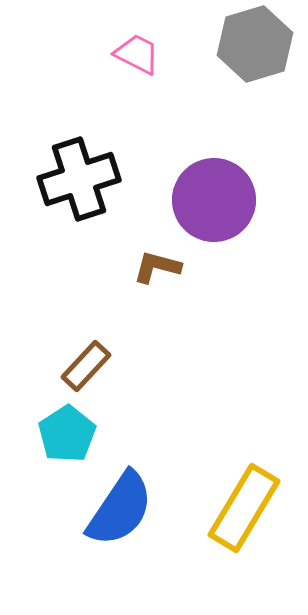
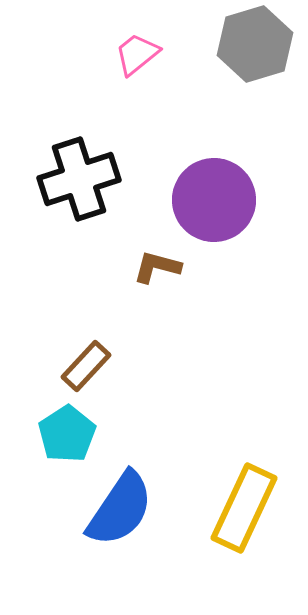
pink trapezoid: rotated 66 degrees counterclockwise
yellow rectangle: rotated 6 degrees counterclockwise
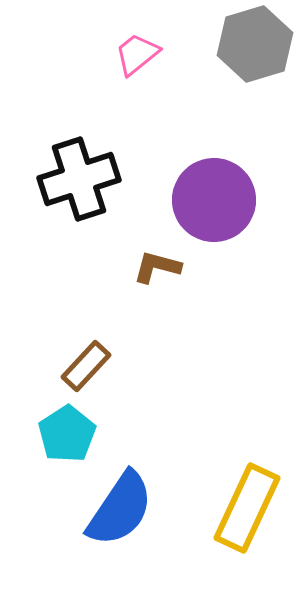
yellow rectangle: moved 3 px right
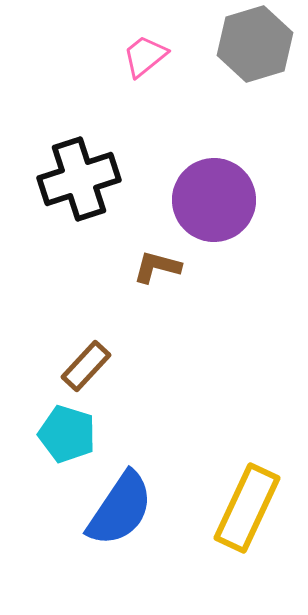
pink trapezoid: moved 8 px right, 2 px down
cyan pentagon: rotated 22 degrees counterclockwise
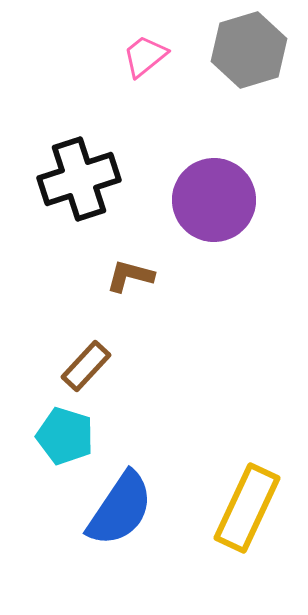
gray hexagon: moved 6 px left, 6 px down
brown L-shape: moved 27 px left, 9 px down
cyan pentagon: moved 2 px left, 2 px down
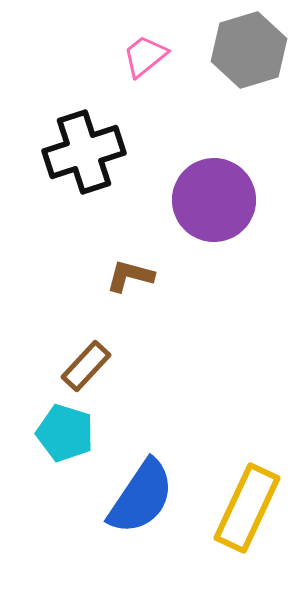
black cross: moved 5 px right, 27 px up
cyan pentagon: moved 3 px up
blue semicircle: moved 21 px right, 12 px up
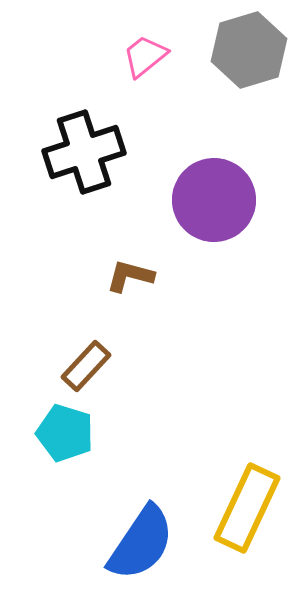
blue semicircle: moved 46 px down
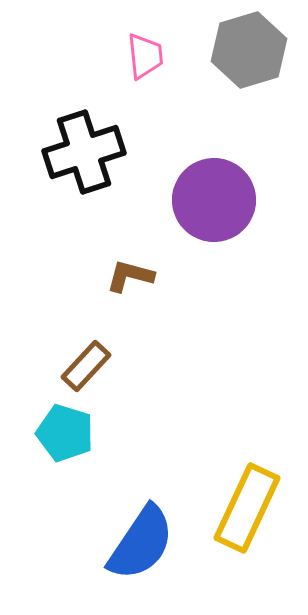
pink trapezoid: rotated 123 degrees clockwise
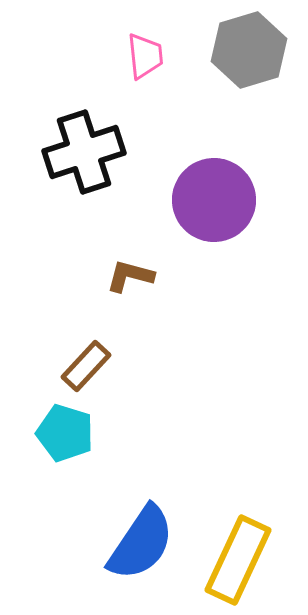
yellow rectangle: moved 9 px left, 52 px down
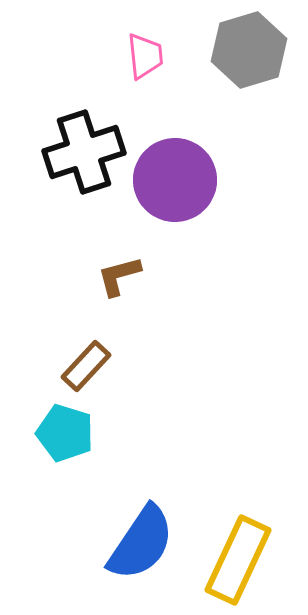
purple circle: moved 39 px left, 20 px up
brown L-shape: moved 11 px left; rotated 30 degrees counterclockwise
